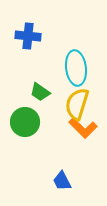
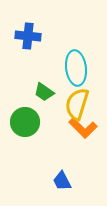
green trapezoid: moved 4 px right
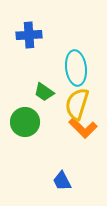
blue cross: moved 1 px right, 1 px up; rotated 10 degrees counterclockwise
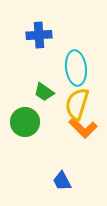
blue cross: moved 10 px right
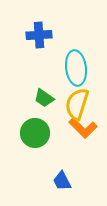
green trapezoid: moved 6 px down
green circle: moved 10 px right, 11 px down
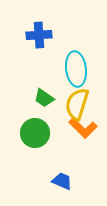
cyan ellipse: moved 1 px down
blue trapezoid: rotated 140 degrees clockwise
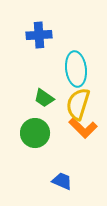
yellow semicircle: moved 1 px right
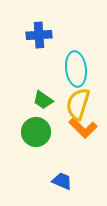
green trapezoid: moved 1 px left, 2 px down
green circle: moved 1 px right, 1 px up
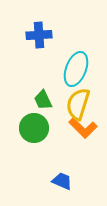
cyan ellipse: rotated 28 degrees clockwise
green trapezoid: rotated 30 degrees clockwise
green circle: moved 2 px left, 4 px up
